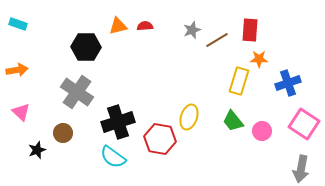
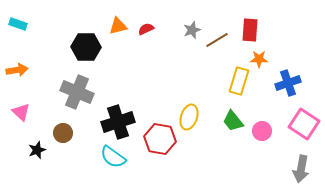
red semicircle: moved 1 px right, 3 px down; rotated 21 degrees counterclockwise
gray cross: rotated 12 degrees counterclockwise
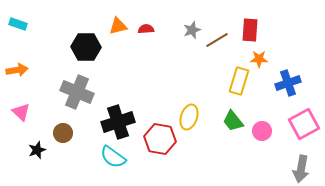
red semicircle: rotated 21 degrees clockwise
pink square: rotated 28 degrees clockwise
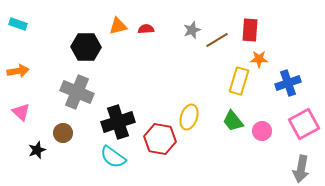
orange arrow: moved 1 px right, 1 px down
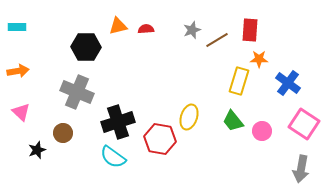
cyan rectangle: moved 1 px left, 3 px down; rotated 18 degrees counterclockwise
blue cross: rotated 35 degrees counterclockwise
pink square: rotated 28 degrees counterclockwise
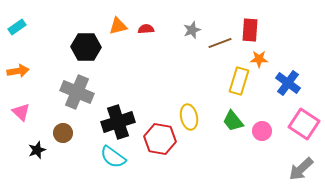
cyan rectangle: rotated 36 degrees counterclockwise
brown line: moved 3 px right, 3 px down; rotated 10 degrees clockwise
yellow ellipse: rotated 30 degrees counterclockwise
gray arrow: rotated 36 degrees clockwise
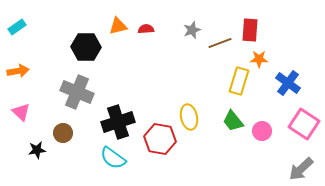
black star: rotated 12 degrees clockwise
cyan semicircle: moved 1 px down
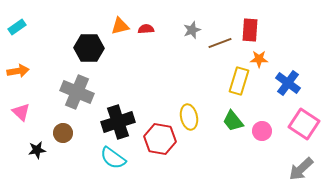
orange triangle: moved 2 px right
black hexagon: moved 3 px right, 1 px down
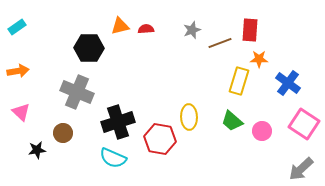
yellow ellipse: rotated 10 degrees clockwise
green trapezoid: moved 1 px left; rotated 10 degrees counterclockwise
cyan semicircle: rotated 12 degrees counterclockwise
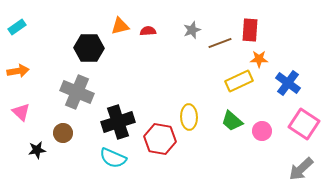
red semicircle: moved 2 px right, 2 px down
yellow rectangle: rotated 48 degrees clockwise
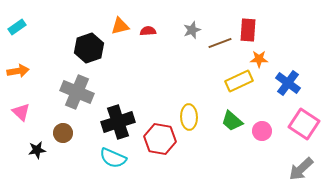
red rectangle: moved 2 px left
black hexagon: rotated 20 degrees counterclockwise
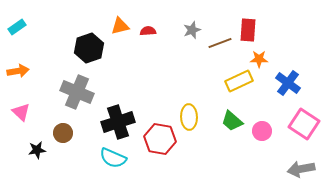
gray arrow: rotated 32 degrees clockwise
